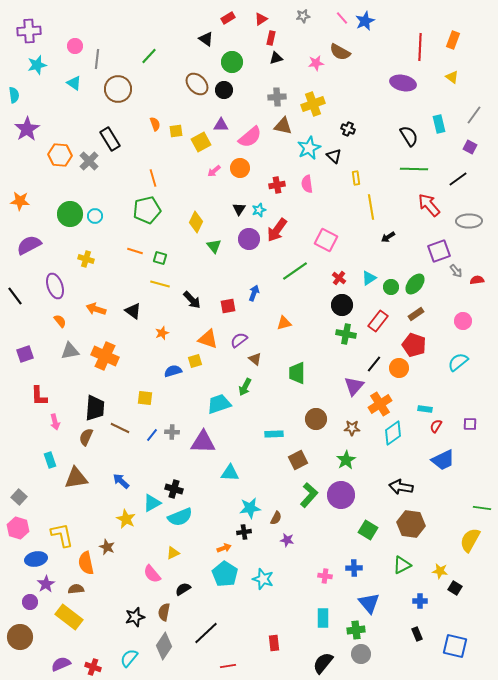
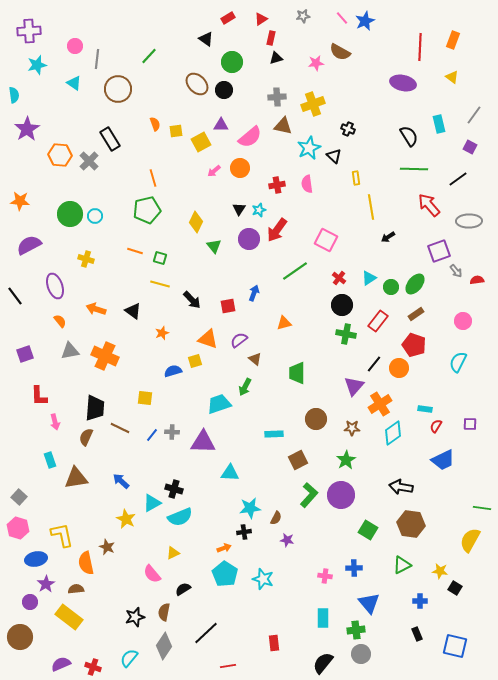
cyan semicircle at (458, 362): rotated 25 degrees counterclockwise
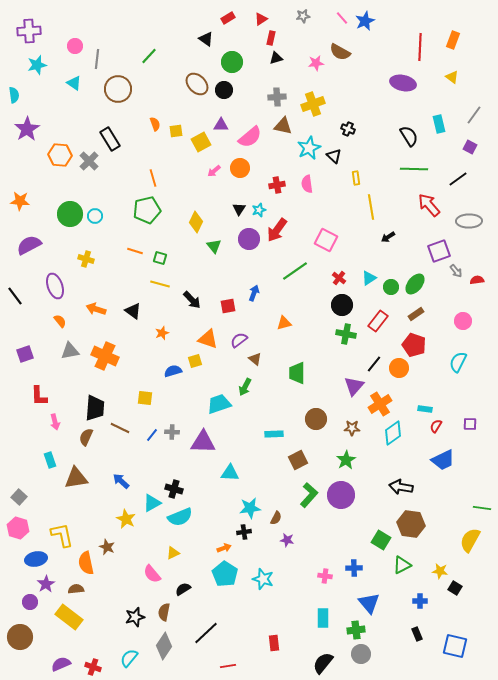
green square at (368, 530): moved 13 px right, 10 px down
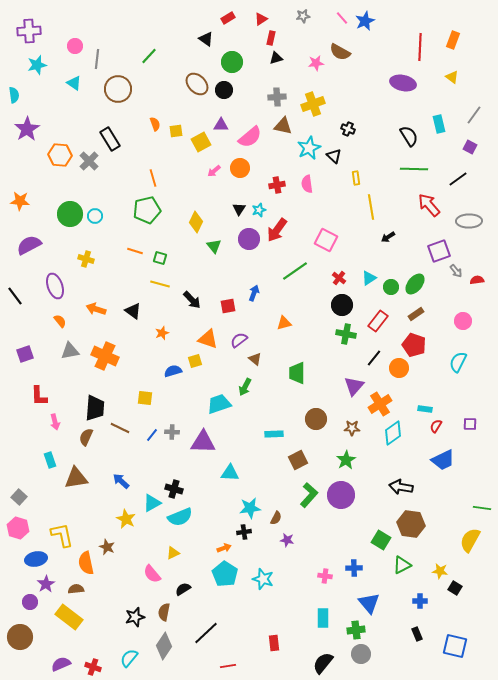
black line at (374, 364): moved 6 px up
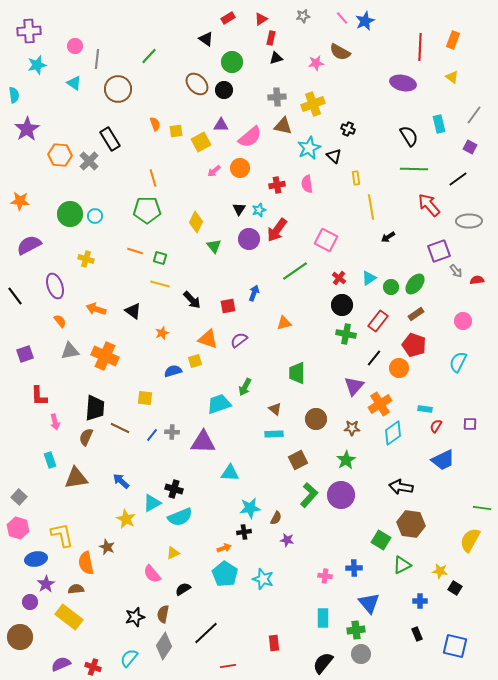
green pentagon at (147, 210): rotated 12 degrees clockwise
brown triangle at (255, 359): moved 20 px right, 50 px down
brown semicircle at (164, 612): moved 1 px left, 2 px down
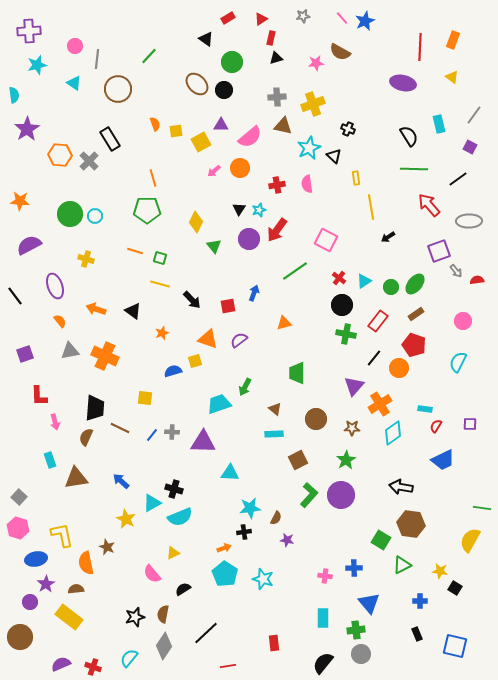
cyan triangle at (369, 278): moved 5 px left, 3 px down
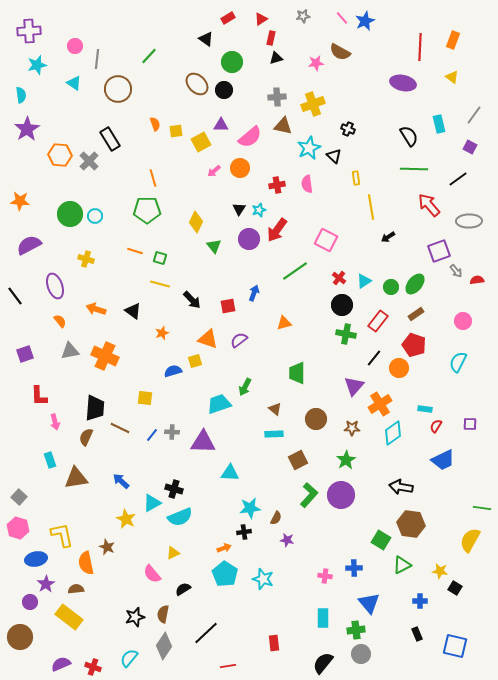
cyan semicircle at (14, 95): moved 7 px right
